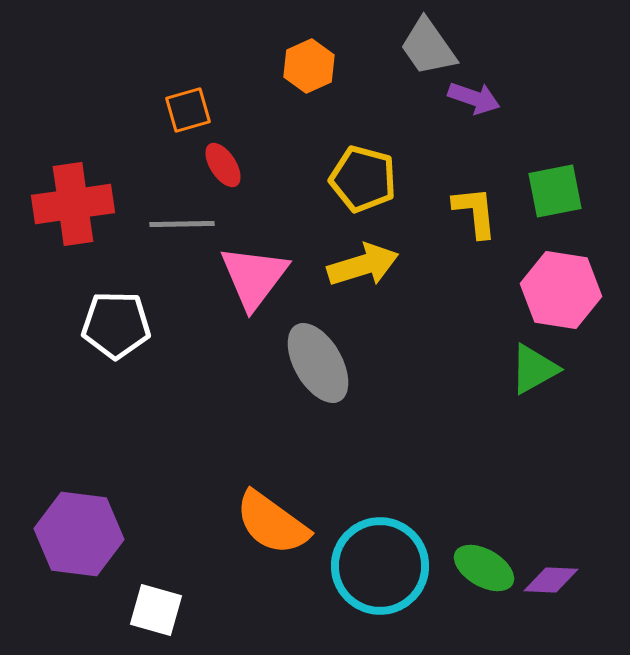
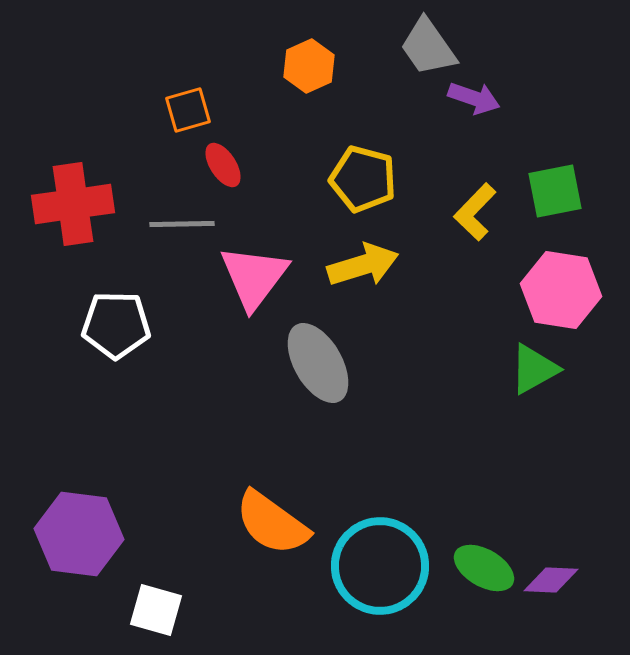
yellow L-shape: rotated 130 degrees counterclockwise
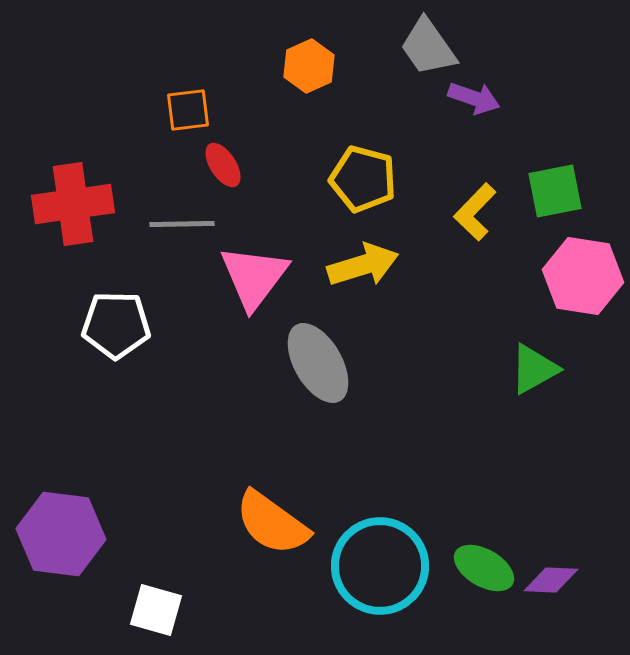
orange square: rotated 9 degrees clockwise
pink hexagon: moved 22 px right, 14 px up
purple hexagon: moved 18 px left
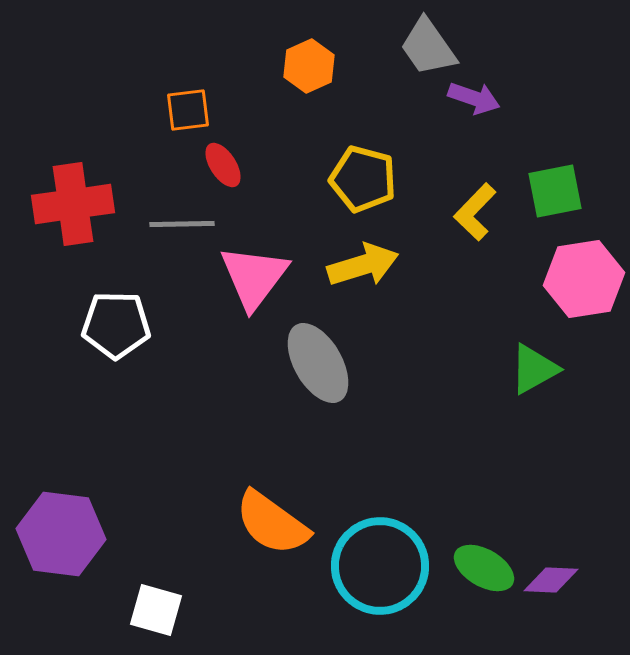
pink hexagon: moved 1 px right, 3 px down; rotated 18 degrees counterclockwise
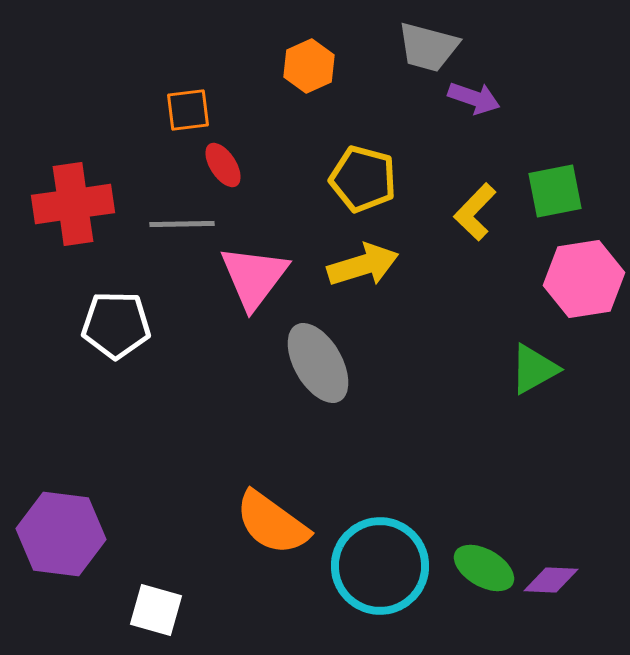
gray trapezoid: rotated 40 degrees counterclockwise
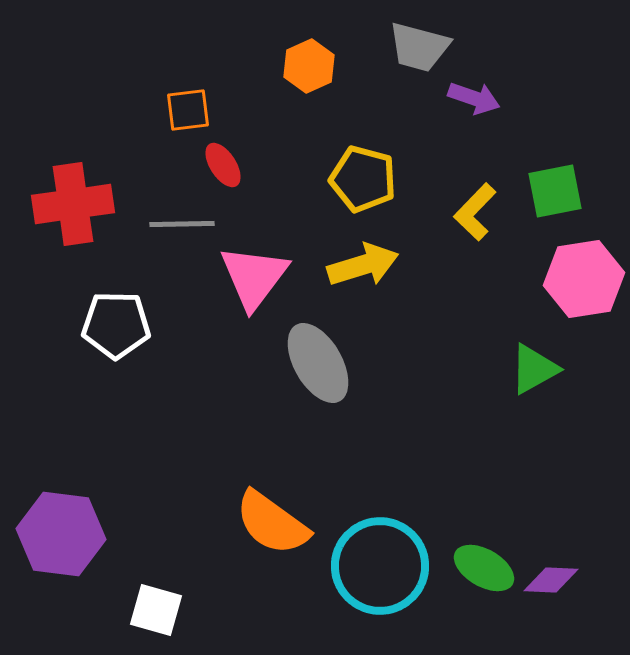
gray trapezoid: moved 9 px left
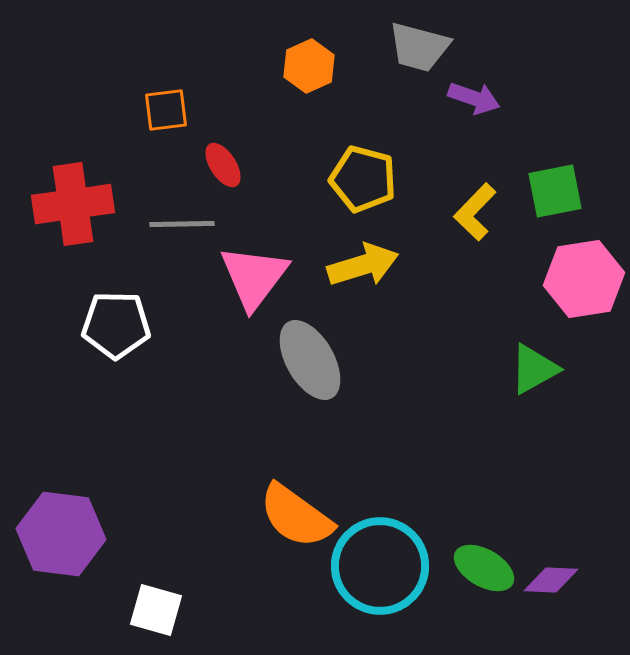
orange square: moved 22 px left
gray ellipse: moved 8 px left, 3 px up
orange semicircle: moved 24 px right, 7 px up
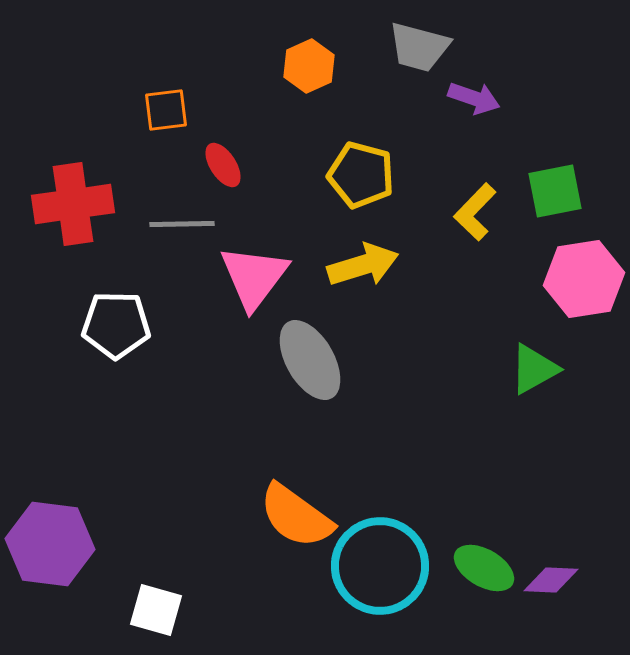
yellow pentagon: moved 2 px left, 4 px up
purple hexagon: moved 11 px left, 10 px down
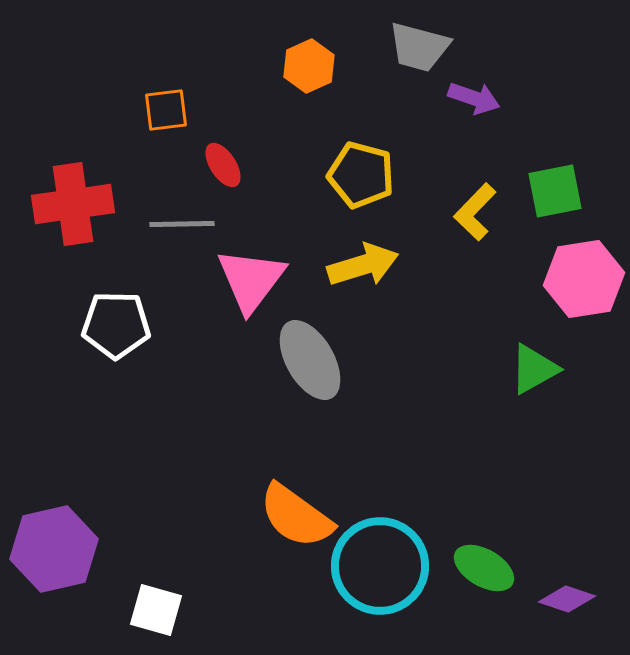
pink triangle: moved 3 px left, 3 px down
purple hexagon: moved 4 px right, 5 px down; rotated 20 degrees counterclockwise
purple diamond: moved 16 px right, 19 px down; rotated 16 degrees clockwise
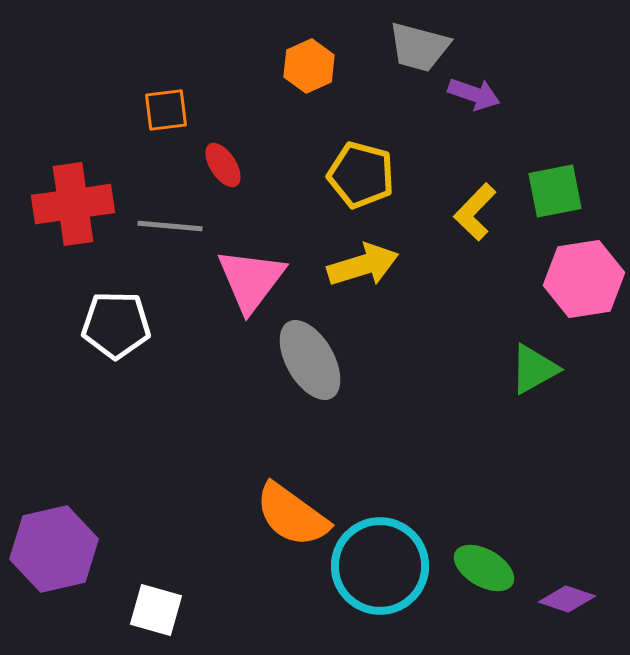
purple arrow: moved 4 px up
gray line: moved 12 px left, 2 px down; rotated 6 degrees clockwise
orange semicircle: moved 4 px left, 1 px up
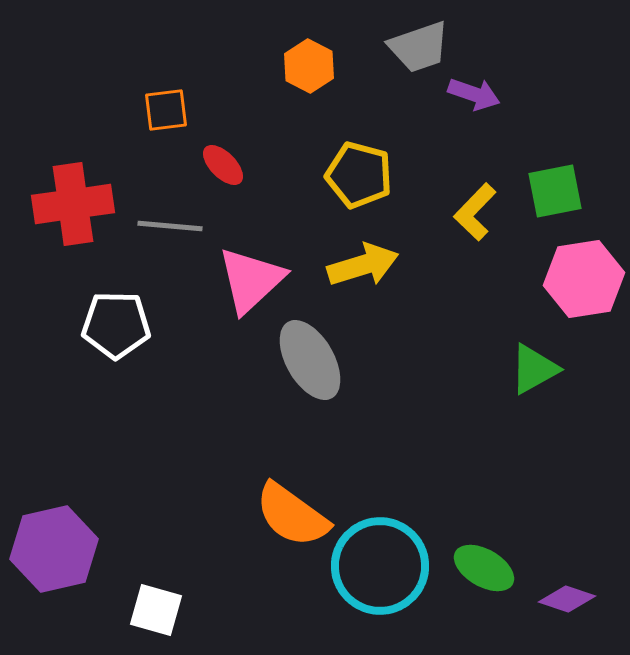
gray trapezoid: rotated 34 degrees counterclockwise
orange hexagon: rotated 9 degrees counterclockwise
red ellipse: rotated 12 degrees counterclockwise
yellow pentagon: moved 2 px left
pink triangle: rotated 10 degrees clockwise
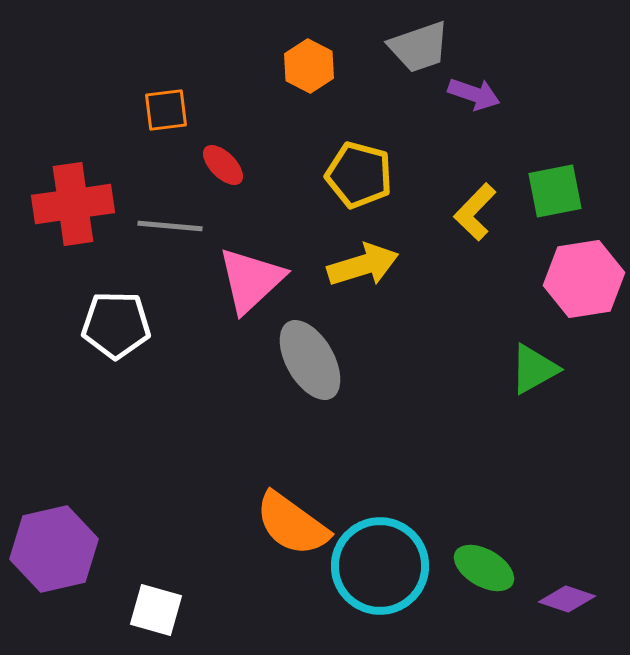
orange semicircle: moved 9 px down
